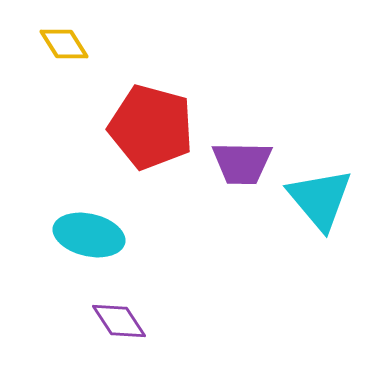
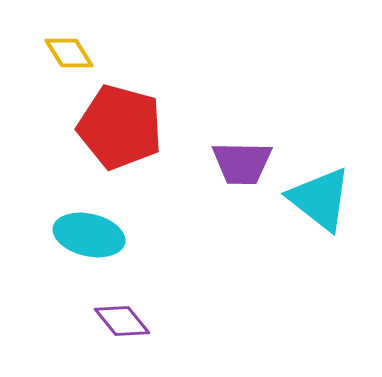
yellow diamond: moved 5 px right, 9 px down
red pentagon: moved 31 px left
cyan triangle: rotated 12 degrees counterclockwise
purple diamond: moved 3 px right; rotated 6 degrees counterclockwise
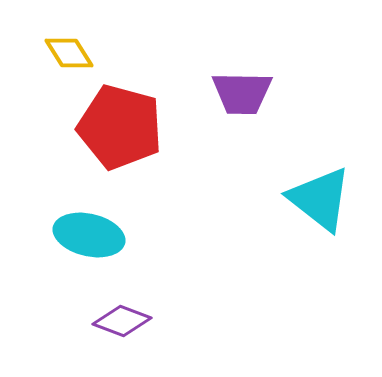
purple trapezoid: moved 70 px up
purple diamond: rotated 30 degrees counterclockwise
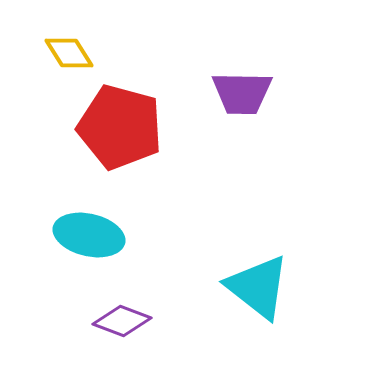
cyan triangle: moved 62 px left, 88 px down
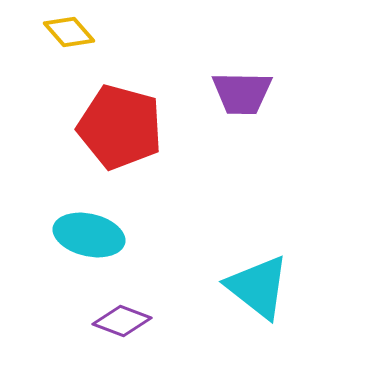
yellow diamond: moved 21 px up; rotated 9 degrees counterclockwise
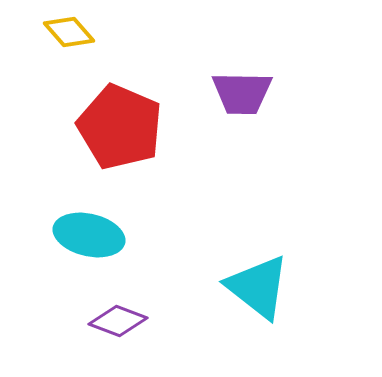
red pentagon: rotated 8 degrees clockwise
purple diamond: moved 4 px left
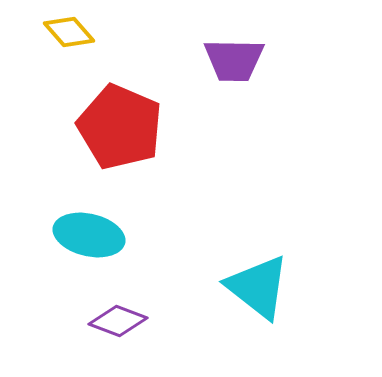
purple trapezoid: moved 8 px left, 33 px up
